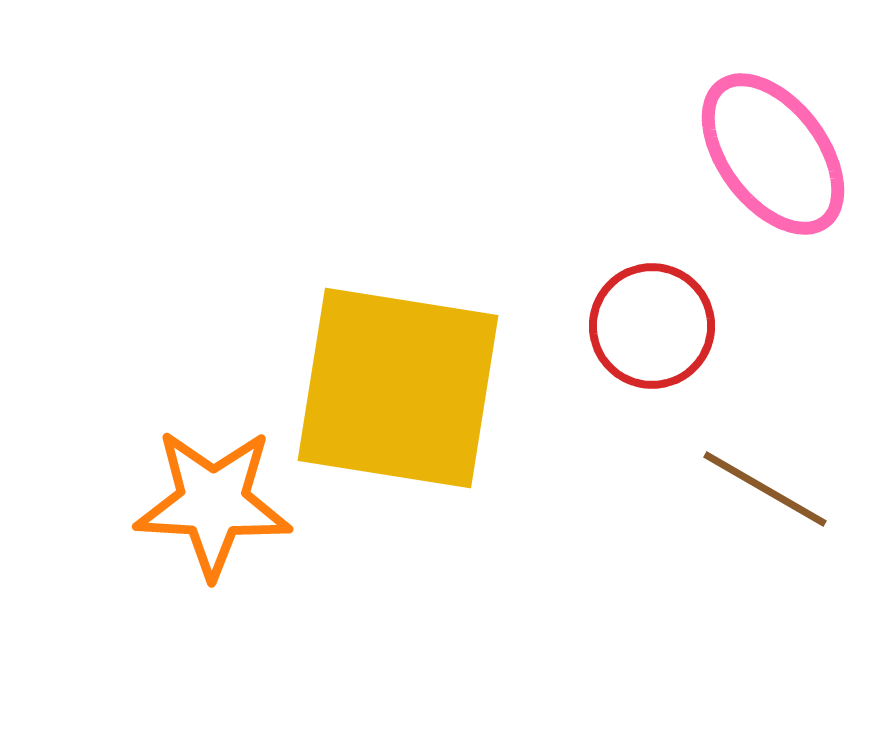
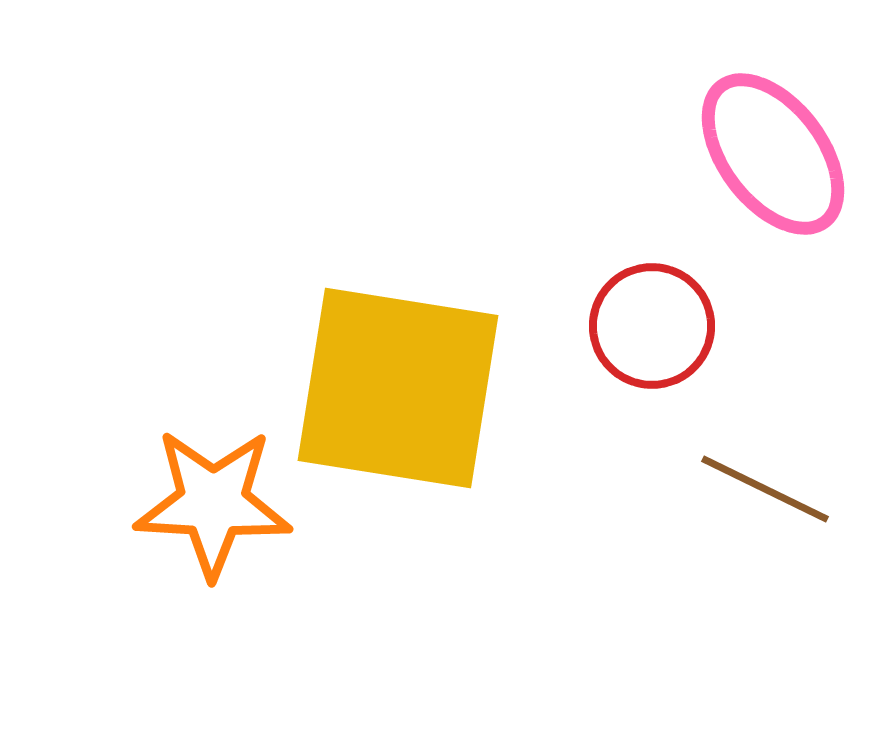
brown line: rotated 4 degrees counterclockwise
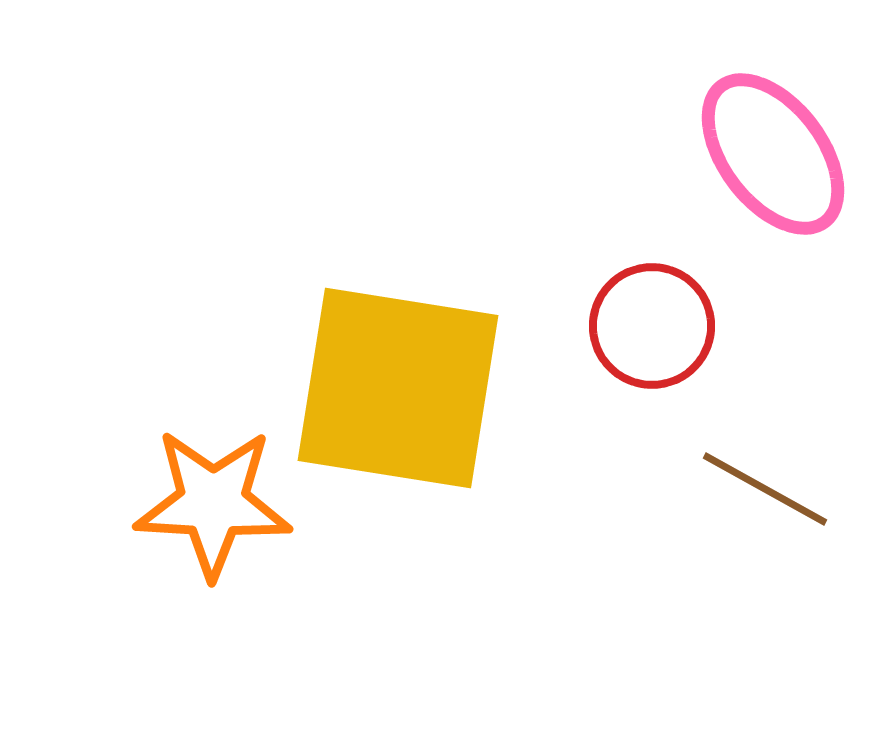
brown line: rotated 3 degrees clockwise
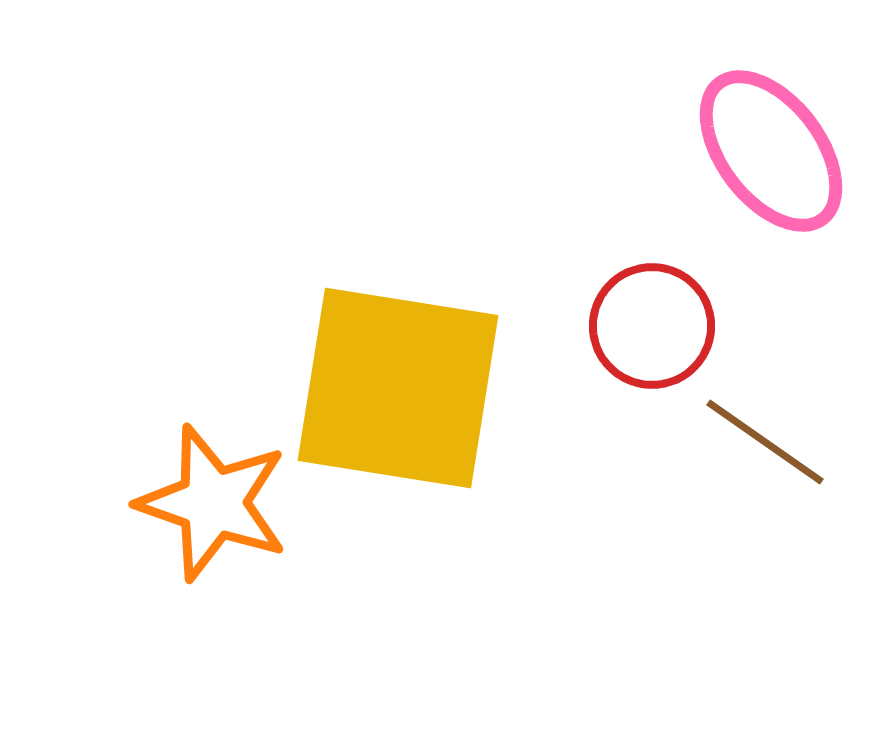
pink ellipse: moved 2 px left, 3 px up
brown line: moved 47 px up; rotated 6 degrees clockwise
orange star: rotated 16 degrees clockwise
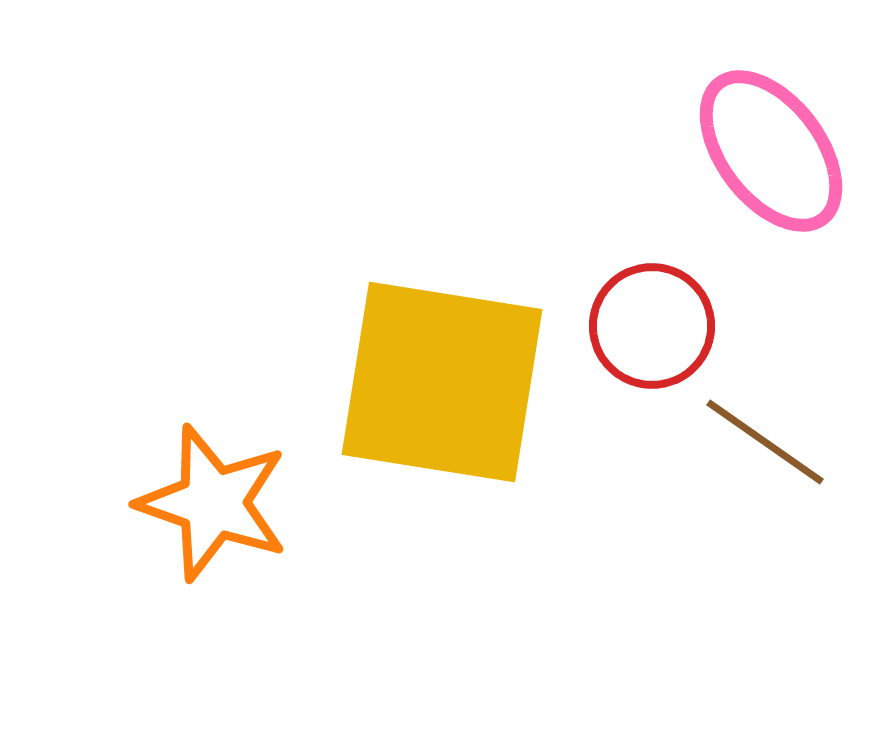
yellow square: moved 44 px right, 6 px up
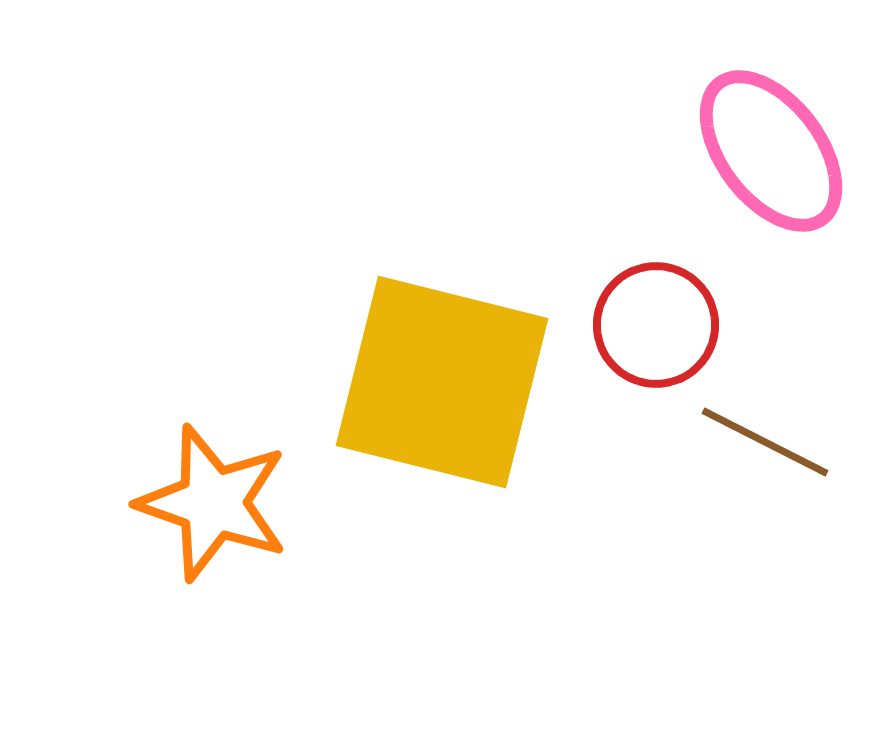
red circle: moved 4 px right, 1 px up
yellow square: rotated 5 degrees clockwise
brown line: rotated 8 degrees counterclockwise
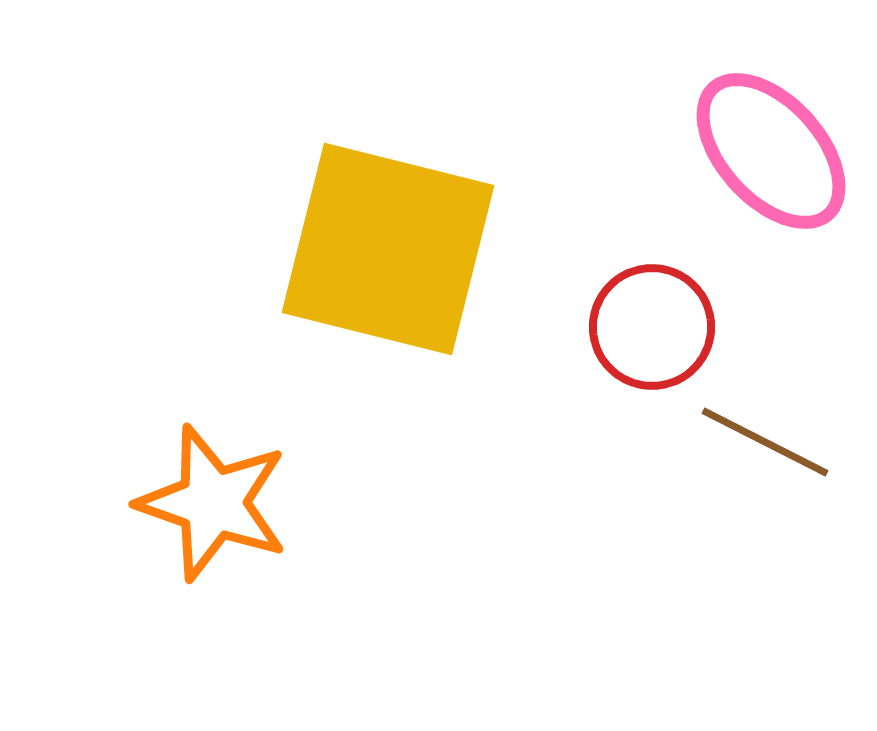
pink ellipse: rotated 5 degrees counterclockwise
red circle: moved 4 px left, 2 px down
yellow square: moved 54 px left, 133 px up
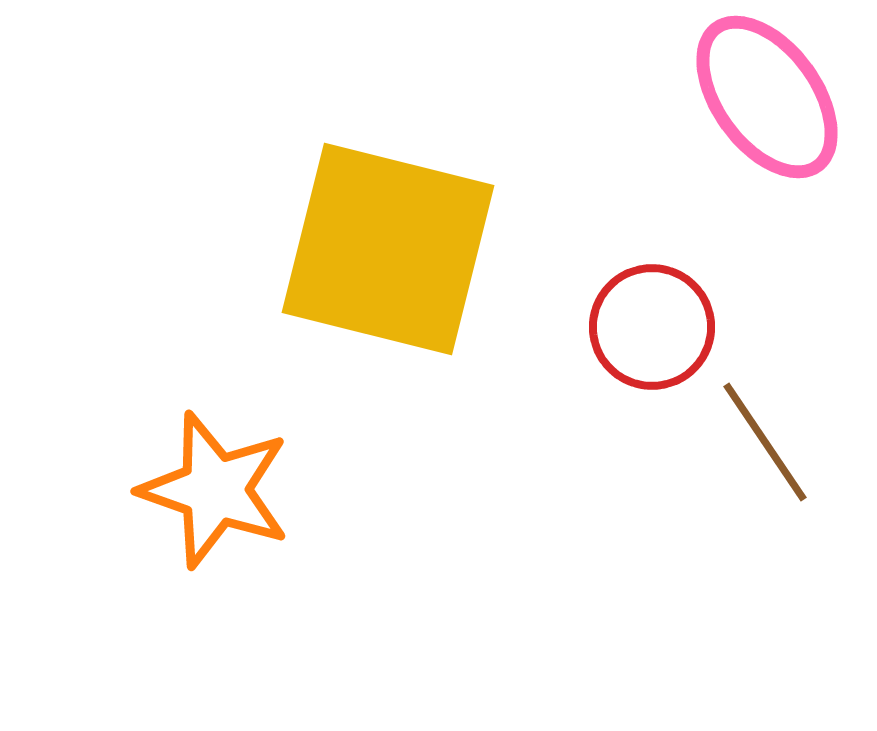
pink ellipse: moved 4 px left, 54 px up; rotated 6 degrees clockwise
brown line: rotated 29 degrees clockwise
orange star: moved 2 px right, 13 px up
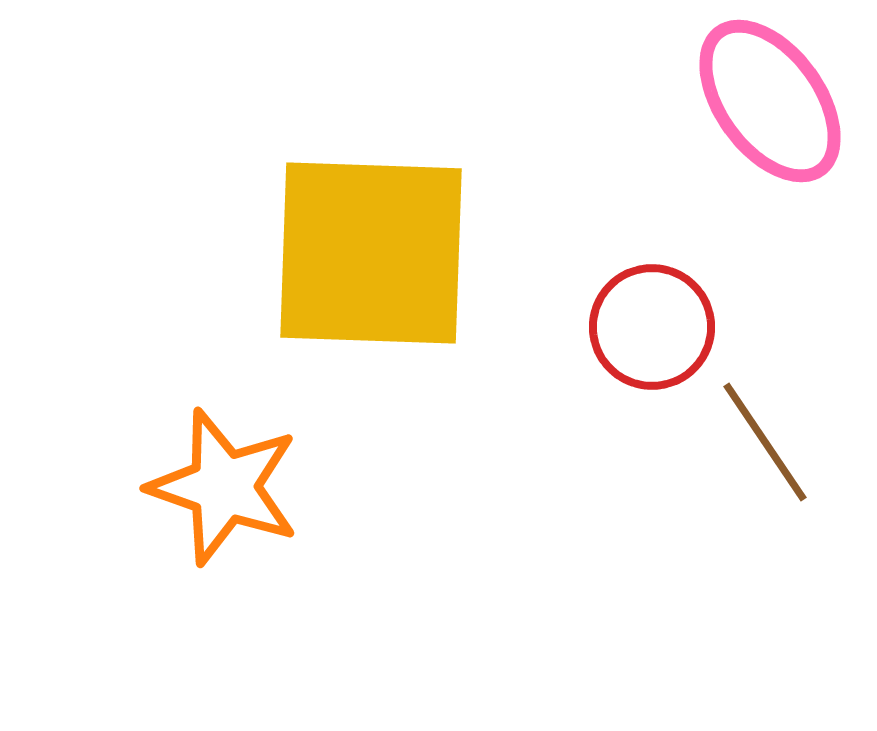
pink ellipse: moved 3 px right, 4 px down
yellow square: moved 17 px left, 4 px down; rotated 12 degrees counterclockwise
orange star: moved 9 px right, 3 px up
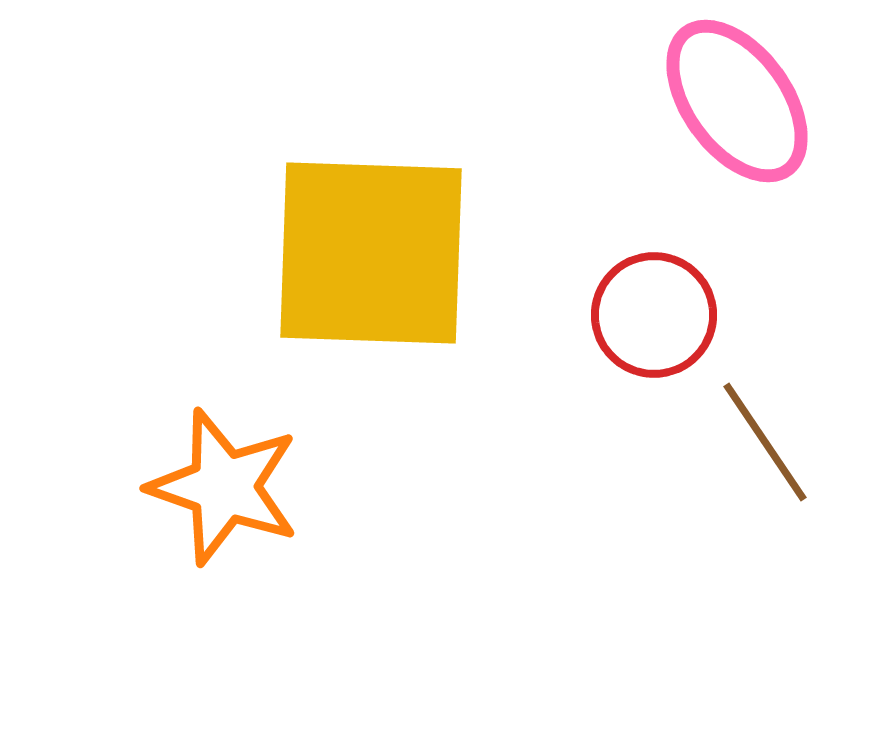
pink ellipse: moved 33 px left
red circle: moved 2 px right, 12 px up
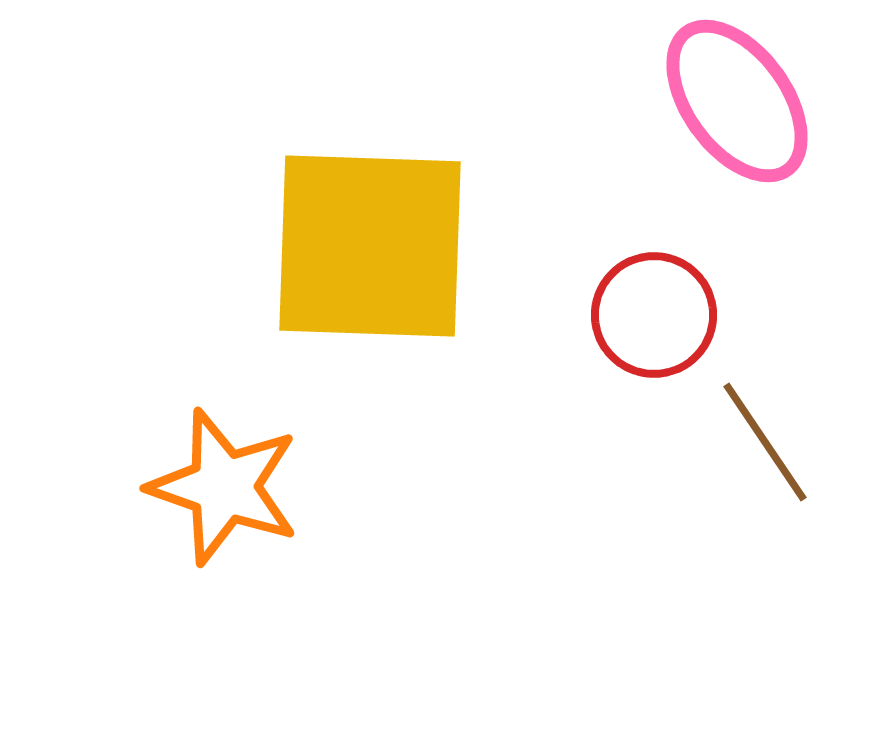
yellow square: moved 1 px left, 7 px up
